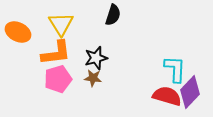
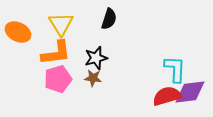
black semicircle: moved 4 px left, 4 px down
purple diamond: rotated 40 degrees clockwise
red semicircle: rotated 32 degrees counterclockwise
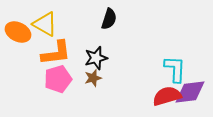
yellow triangle: moved 16 px left; rotated 28 degrees counterclockwise
brown star: rotated 24 degrees counterclockwise
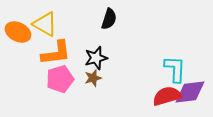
pink pentagon: moved 2 px right
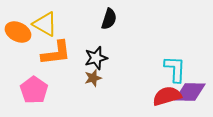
pink pentagon: moved 26 px left, 11 px down; rotated 20 degrees counterclockwise
purple diamond: rotated 8 degrees clockwise
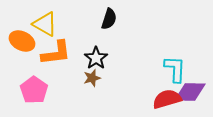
orange ellipse: moved 4 px right, 9 px down
black star: rotated 20 degrees counterclockwise
brown star: moved 1 px left
red semicircle: moved 3 px down
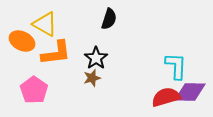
cyan L-shape: moved 1 px right, 3 px up
red semicircle: moved 1 px left, 2 px up
